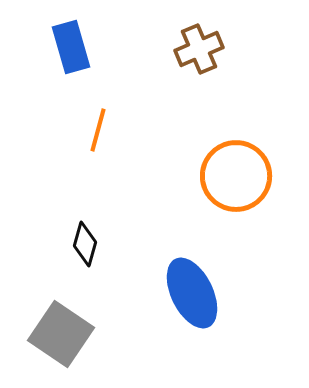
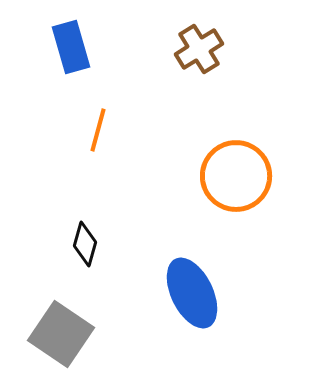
brown cross: rotated 9 degrees counterclockwise
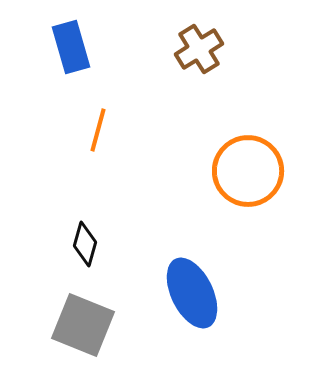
orange circle: moved 12 px right, 5 px up
gray square: moved 22 px right, 9 px up; rotated 12 degrees counterclockwise
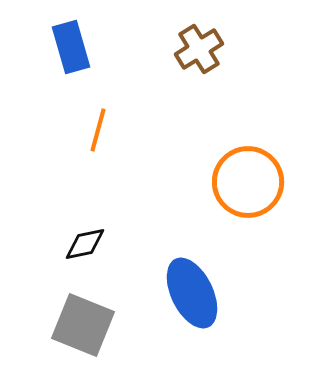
orange circle: moved 11 px down
black diamond: rotated 63 degrees clockwise
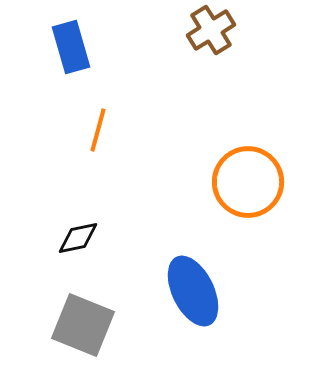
brown cross: moved 12 px right, 19 px up
black diamond: moved 7 px left, 6 px up
blue ellipse: moved 1 px right, 2 px up
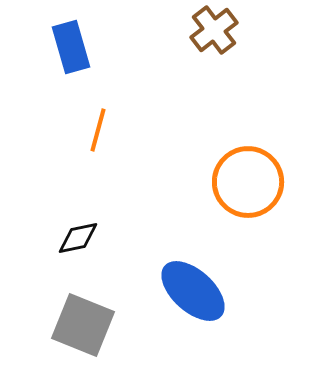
brown cross: moved 3 px right; rotated 6 degrees counterclockwise
blue ellipse: rotated 22 degrees counterclockwise
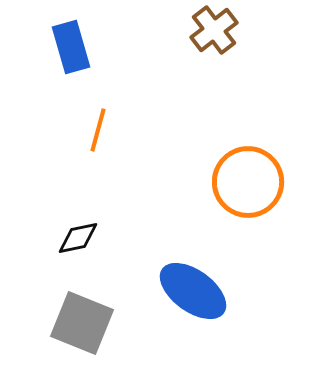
blue ellipse: rotated 6 degrees counterclockwise
gray square: moved 1 px left, 2 px up
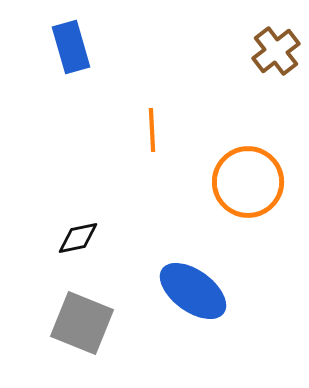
brown cross: moved 62 px right, 21 px down
orange line: moved 54 px right; rotated 18 degrees counterclockwise
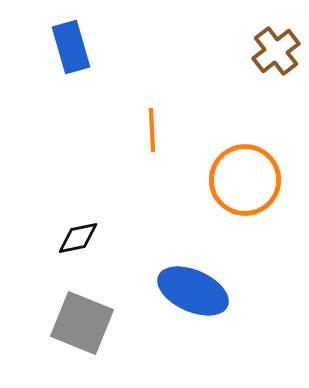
orange circle: moved 3 px left, 2 px up
blue ellipse: rotated 12 degrees counterclockwise
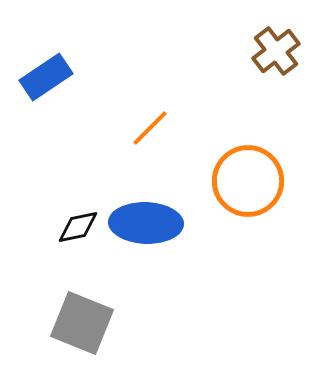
blue rectangle: moved 25 px left, 30 px down; rotated 72 degrees clockwise
orange line: moved 2 px left, 2 px up; rotated 48 degrees clockwise
orange circle: moved 3 px right, 1 px down
black diamond: moved 11 px up
blue ellipse: moved 47 px left, 68 px up; rotated 22 degrees counterclockwise
